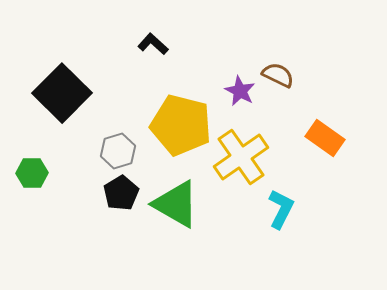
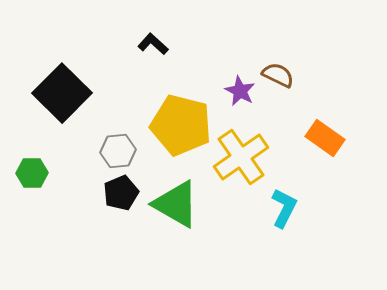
gray hexagon: rotated 12 degrees clockwise
black pentagon: rotated 8 degrees clockwise
cyan L-shape: moved 3 px right, 1 px up
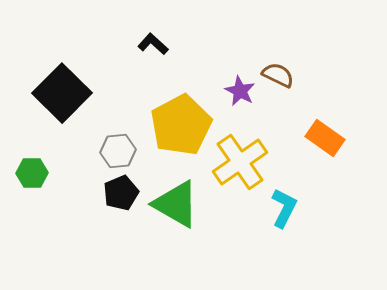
yellow pentagon: rotated 30 degrees clockwise
yellow cross: moved 1 px left, 5 px down
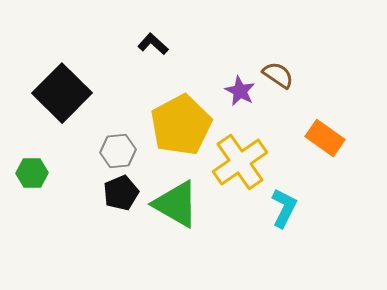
brown semicircle: rotated 8 degrees clockwise
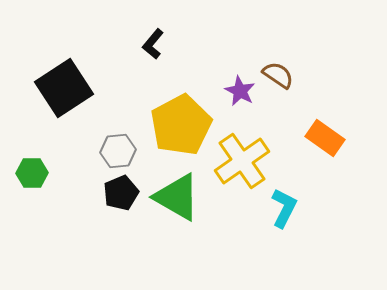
black L-shape: rotated 92 degrees counterclockwise
black square: moved 2 px right, 5 px up; rotated 12 degrees clockwise
yellow cross: moved 2 px right, 1 px up
green triangle: moved 1 px right, 7 px up
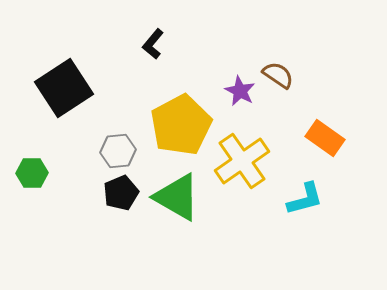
cyan L-shape: moved 21 px right, 9 px up; rotated 48 degrees clockwise
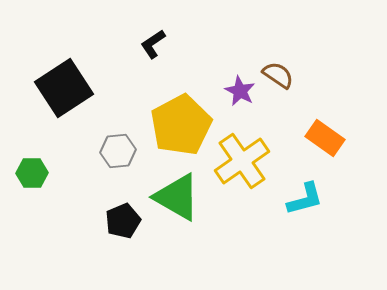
black L-shape: rotated 16 degrees clockwise
black pentagon: moved 2 px right, 28 px down
